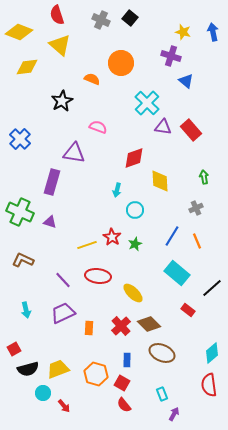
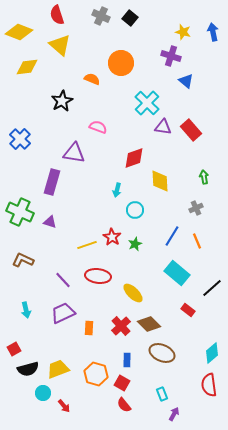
gray cross at (101, 20): moved 4 px up
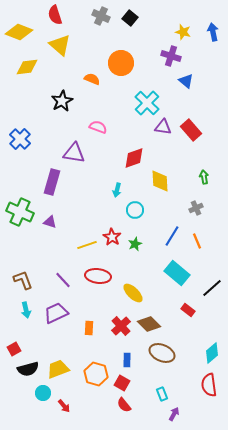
red semicircle at (57, 15): moved 2 px left
brown L-shape at (23, 260): moved 20 px down; rotated 45 degrees clockwise
purple trapezoid at (63, 313): moved 7 px left
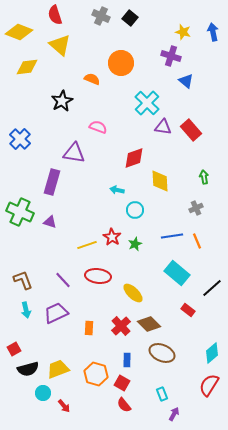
cyan arrow at (117, 190): rotated 88 degrees clockwise
blue line at (172, 236): rotated 50 degrees clockwise
red semicircle at (209, 385): rotated 40 degrees clockwise
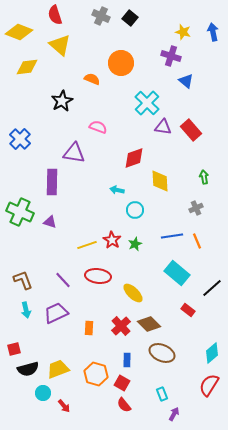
purple rectangle at (52, 182): rotated 15 degrees counterclockwise
red star at (112, 237): moved 3 px down
red square at (14, 349): rotated 16 degrees clockwise
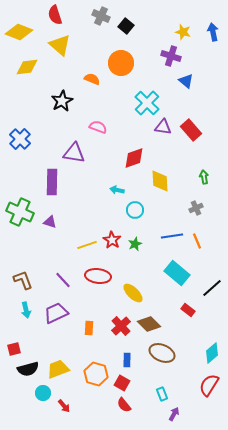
black square at (130, 18): moved 4 px left, 8 px down
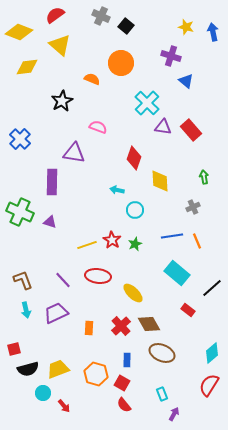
red semicircle at (55, 15): rotated 72 degrees clockwise
yellow star at (183, 32): moved 3 px right, 5 px up
red diamond at (134, 158): rotated 50 degrees counterclockwise
gray cross at (196, 208): moved 3 px left, 1 px up
brown diamond at (149, 324): rotated 15 degrees clockwise
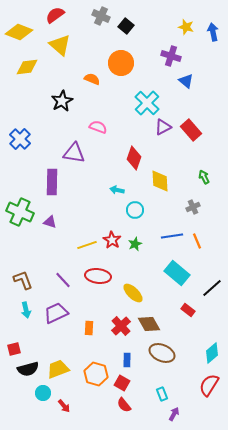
purple triangle at (163, 127): rotated 36 degrees counterclockwise
green arrow at (204, 177): rotated 16 degrees counterclockwise
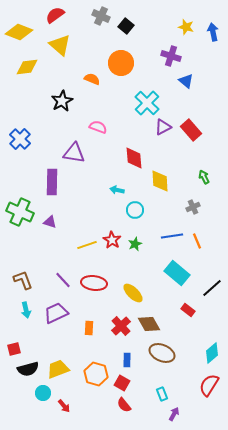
red diamond at (134, 158): rotated 25 degrees counterclockwise
red ellipse at (98, 276): moved 4 px left, 7 px down
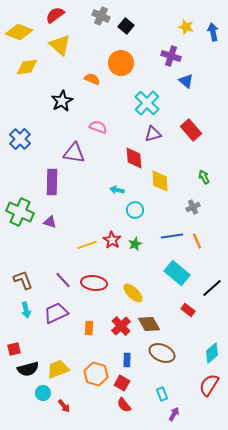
purple triangle at (163, 127): moved 10 px left, 7 px down; rotated 12 degrees clockwise
